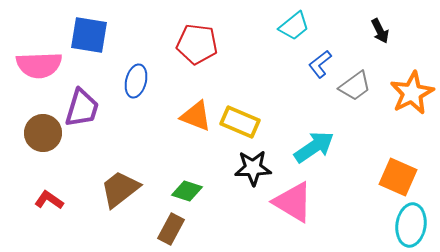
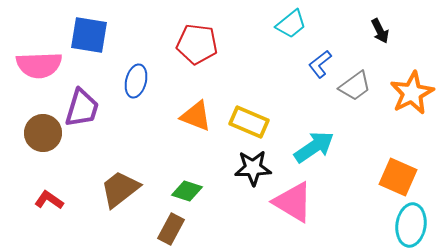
cyan trapezoid: moved 3 px left, 2 px up
yellow rectangle: moved 9 px right
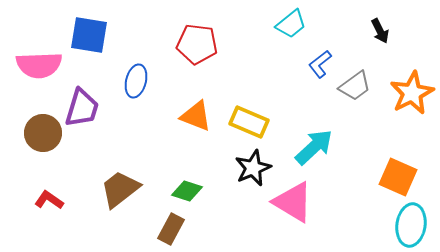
cyan arrow: rotated 9 degrees counterclockwise
black star: rotated 21 degrees counterclockwise
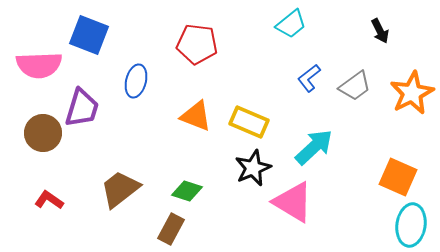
blue square: rotated 12 degrees clockwise
blue L-shape: moved 11 px left, 14 px down
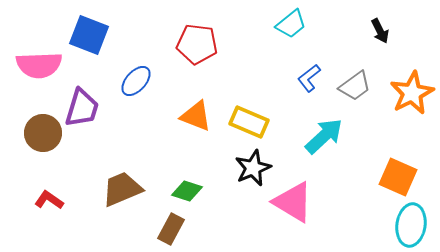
blue ellipse: rotated 28 degrees clockwise
cyan arrow: moved 10 px right, 11 px up
brown trapezoid: moved 2 px right; rotated 15 degrees clockwise
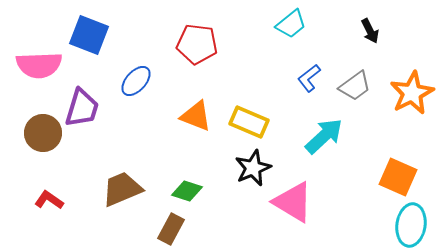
black arrow: moved 10 px left
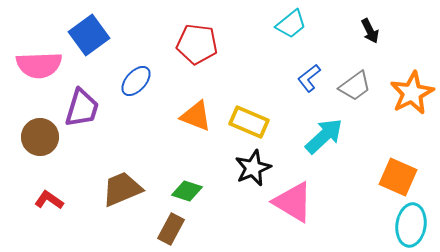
blue square: rotated 33 degrees clockwise
brown circle: moved 3 px left, 4 px down
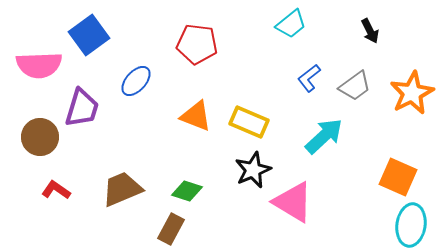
black star: moved 2 px down
red L-shape: moved 7 px right, 10 px up
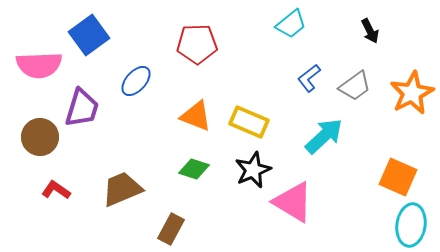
red pentagon: rotated 9 degrees counterclockwise
green diamond: moved 7 px right, 22 px up
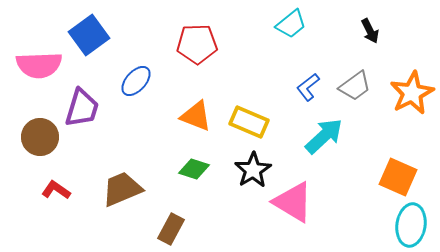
blue L-shape: moved 1 px left, 9 px down
black star: rotated 9 degrees counterclockwise
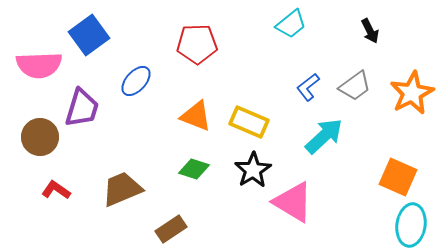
brown rectangle: rotated 28 degrees clockwise
